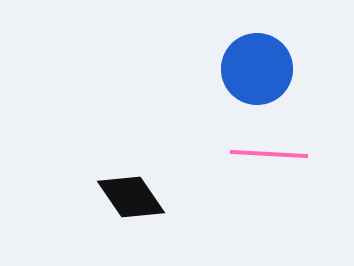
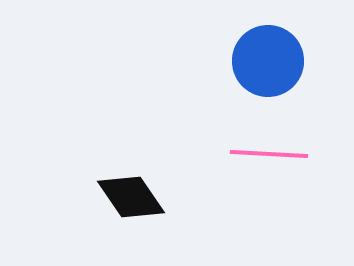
blue circle: moved 11 px right, 8 px up
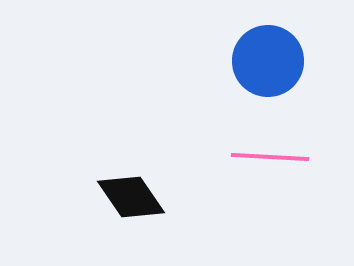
pink line: moved 1 px right, 3 px down
